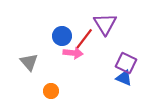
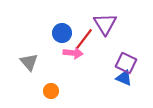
blue circle: moved 3 px up
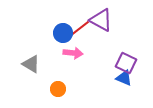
purple triangle: moved 4 px left, 4 px up; rotated 30 degrees counterclockwise
blue circle: moved 1 px right
red line: moved 5 px left, 10 px up; rotated 15 degrees clockwise
gray triangle: moved 2 px right, 2 px down; rotated 18 degrees counterclockwise
orange circle: moved 7 px right, 2 px up
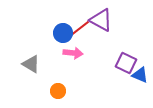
blue triangle: moved 16 px right, 3 px up
orange circle: moved 2 px down
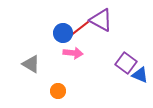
purple square: rotated 10 degrees clockwise
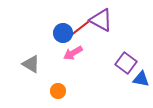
pink arrow: rotated 144 degrees clockwise
blue triangle: moved 1 px right, 4 px down; rotated 12 degrees counterclockwise
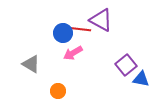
red line: rotated 45 degrees clockwise
purple square: moved 2 px down; rotated 15 degrees clockwise
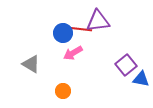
purple triangle: moved 3 px left, 1 px down; rotated 35 degrees counterclockwise
red line: moved 1 px right
orange circle: moved 5 px right
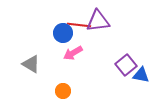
red line: moved 1 px left, 4 px up
blue triangle: moved 4 px up
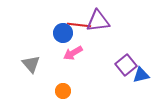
gray triangle: rotated 18 degrees clockwise
blue triangle: rotated 24 degrees counterclockwise
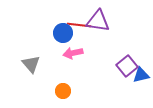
purple triangle: rotated 15 degrees clockwise
pink arrow: rotated 18 degrees clockwise
purple square: moved 1 px right, 1 px down
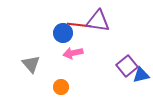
orange circle: moved 2 px left, 4 px up
